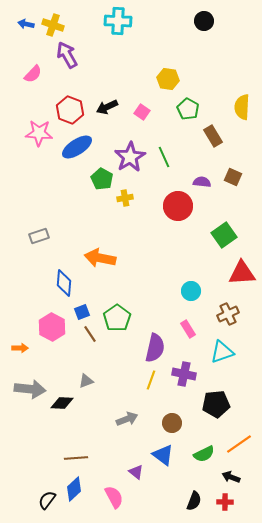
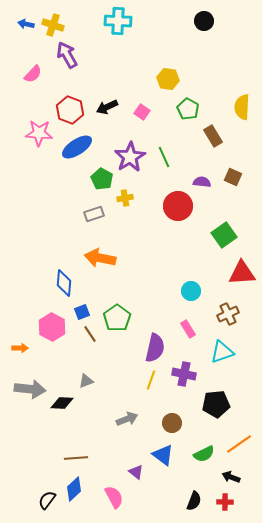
gray rectangle at (39, 236): moved 55 px right, 22 px up
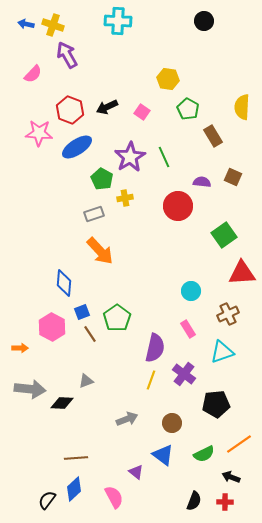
orange arrow at (100, 258): moved 7 px up; rotated 144 degrees counterclockwise
purple cross at (184, 374): rotated 25 degrees clockwise
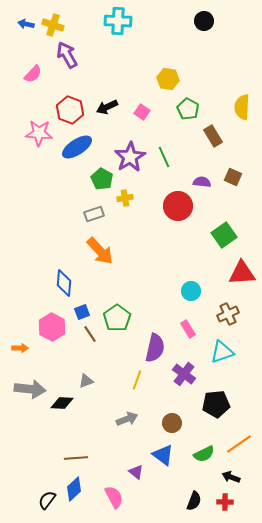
yellow line at (151, 380): moved 14 px left
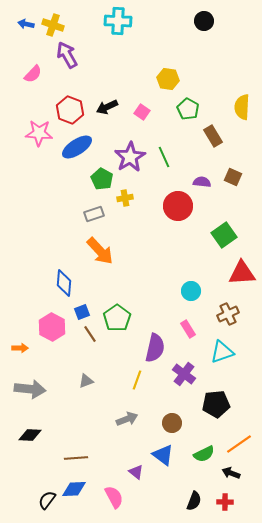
black diamond at (62, 403): moved 32 px left, 32 px down
black arrow at (231, 477): moved 4 px up
blue diamond at (74, 489): rotated 40 degrees clockwise
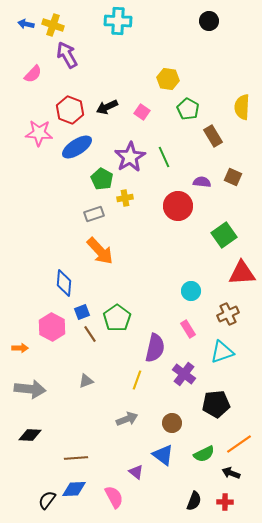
black circle at (204, 21): moved 5 px right
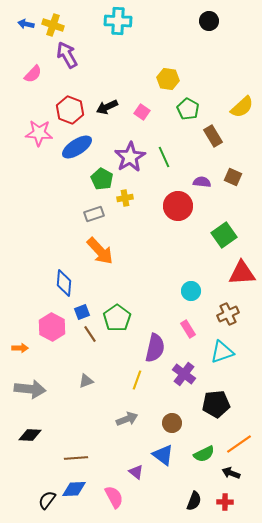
yellow semicircle at (242, 107): rotated 135 degrees counterclockwise
